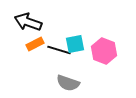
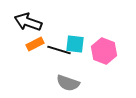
cyan square: rotated 18 degrees clockwise
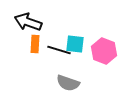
orange rectangle: rotated 60 degrees counterclockwise
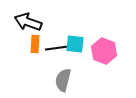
black line: moved 2 px left, 2 px up; rotated 25 degrees counterclockwise
gray semicircle: moved 5 px left, 3 px up; rotated 85 degrees clockwise
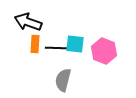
black line: rotated 10 degrees clockwise
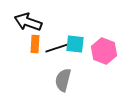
black line: rotated 20 degrees counterclockwise
